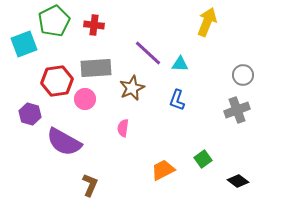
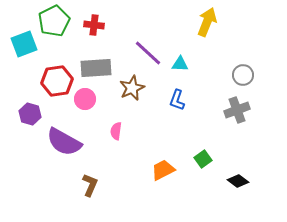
pink semicircle: moved 7 px left, 3 px down
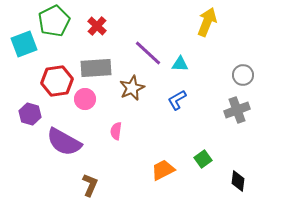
red cross: moved 3 px right, 1 px down; rotated 36 degrees clockwise
blue L-shape: rotated 40 degrees clockwise
black diamond: rotated 60 degrees clockwise
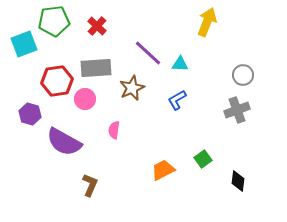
green pentagon: rotated 20 degrees clockwise
pink semicircle: moved 2 px left, 1 px up
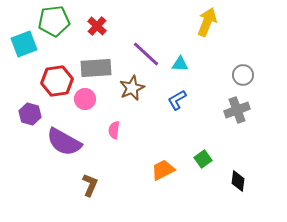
purple line: moved 2 px left, 1 px down
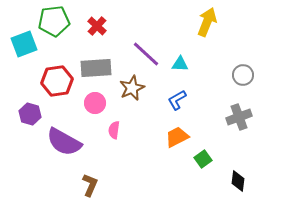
pink circle: moved 10 px right, 4 px down
gray cross: moved 2 px right, 7 px down
orange trapezoid: moved 14 px right, 33 px up
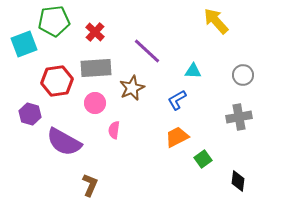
yellow arrow: moved 9 px right, 1 px up; rotated 64 degrees counterclockwise
red cross: moved 2 px left, 6 px down
purple line: moved 1 px right, 3 px up
cyan triangle: moved 13 px right, 7 px down
gray cross: rotated 10 degrees clockwise
